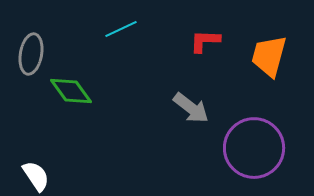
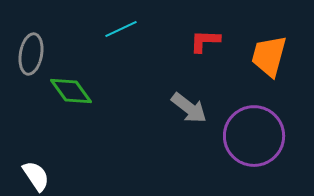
gray arrow: moved 2 px left
purple circle: moved 12 px up
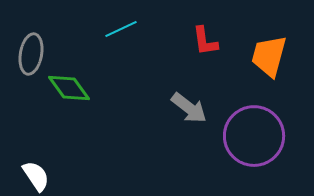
red L-shape: rotated 100 degrees counterclockwise
green diamond: moved 2 px left, 3 px up
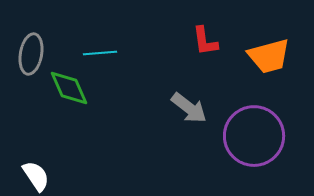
cyan line: moved 21 px left, 24 px down; rotated 20 degrees clockwise
orange trapezoid: rotated 120 degrees counterclockwise
green diamond: rotated 12 degrees clockwise
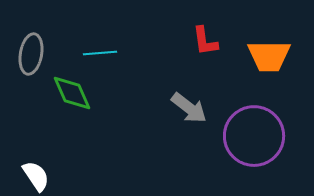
orange trapezoid: rotated 15 degrees clockwise
green diamond: moved 3 px right, 5 px down
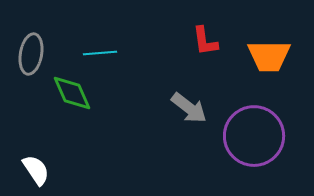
white semicircle: moved 6 px up
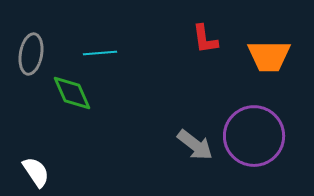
red L-shape: moved 2 px up
gray arrow: moved 6 px right, 37 px down
white semicircle: moved 2 px down
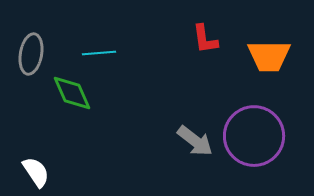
cyan line: moved 1 px left
gray arrow: moved 4 px up
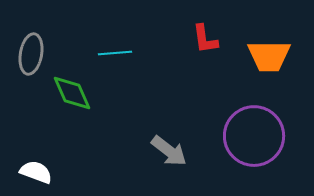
cyan line: moved 16 px right
gray arrow: moved 26 px left, 10 px down
white semicircle: rotated 36 degrees counterclockwise
